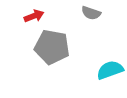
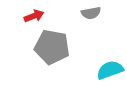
gray semicircle: rotated 30 degrees counterclockwise
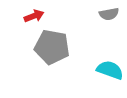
gray semicircle: moved 18 px right, 1 px down
cyan semicircle: rotated 40 degrees clockwise
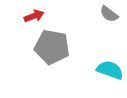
gray semicircle: rotated 48 degrees clockwise
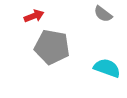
gray semicircle: moved 6 px left
cyan semicircle: moved 3 px left, 2 px up
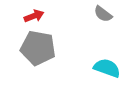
gray pentagon: moved 14 px left, 1 px down
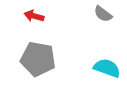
red arrow: rotated 144 degrees counterclockwise
gray pentagon: moved 11 px down
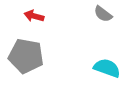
gray pentagon: moved 12 px left, 3 px up
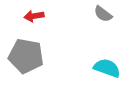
red arrow: rotated 24 degrees counterclockwise
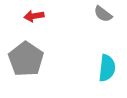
gray pentagon: moved 3 px down; rotated 24 degrees clockwise
cyan semicircle: rotated 76 degrees clockwise
